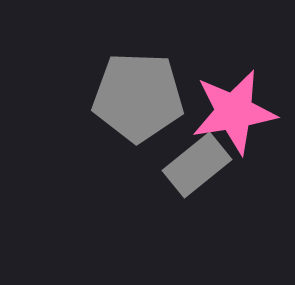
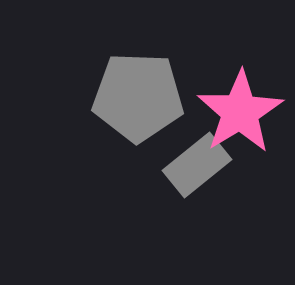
pink star: moved 6 px right; rotated 22 degrees counterclockwise
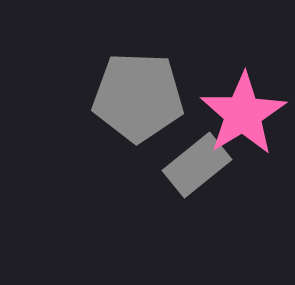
pink star: moved 3 px right, 2 px down
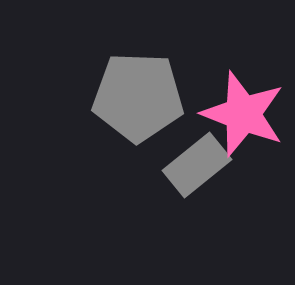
pink star: rotated 20 degrees counterclockwise
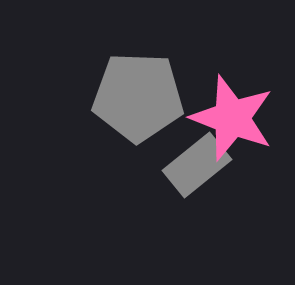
pink star: moved 11 px left, 4 px down
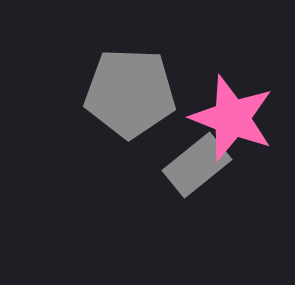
gray pentagon: moved 8 px left, 4 px up
